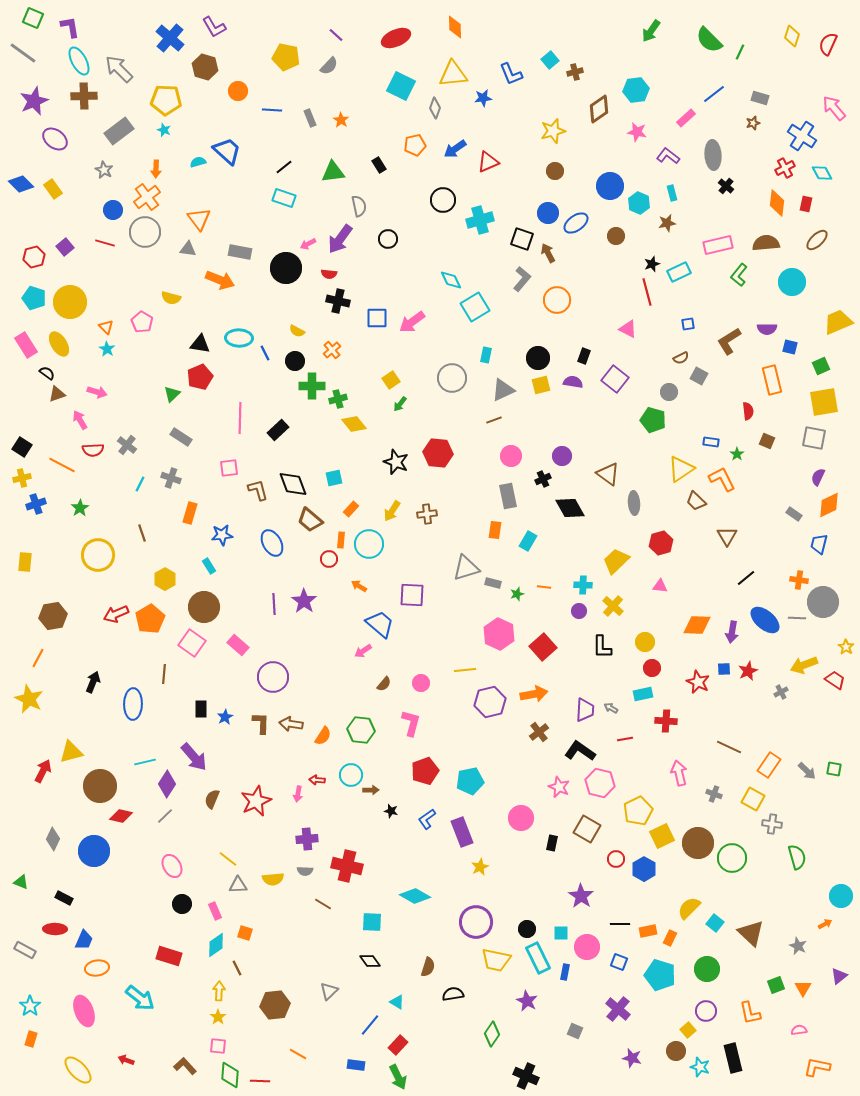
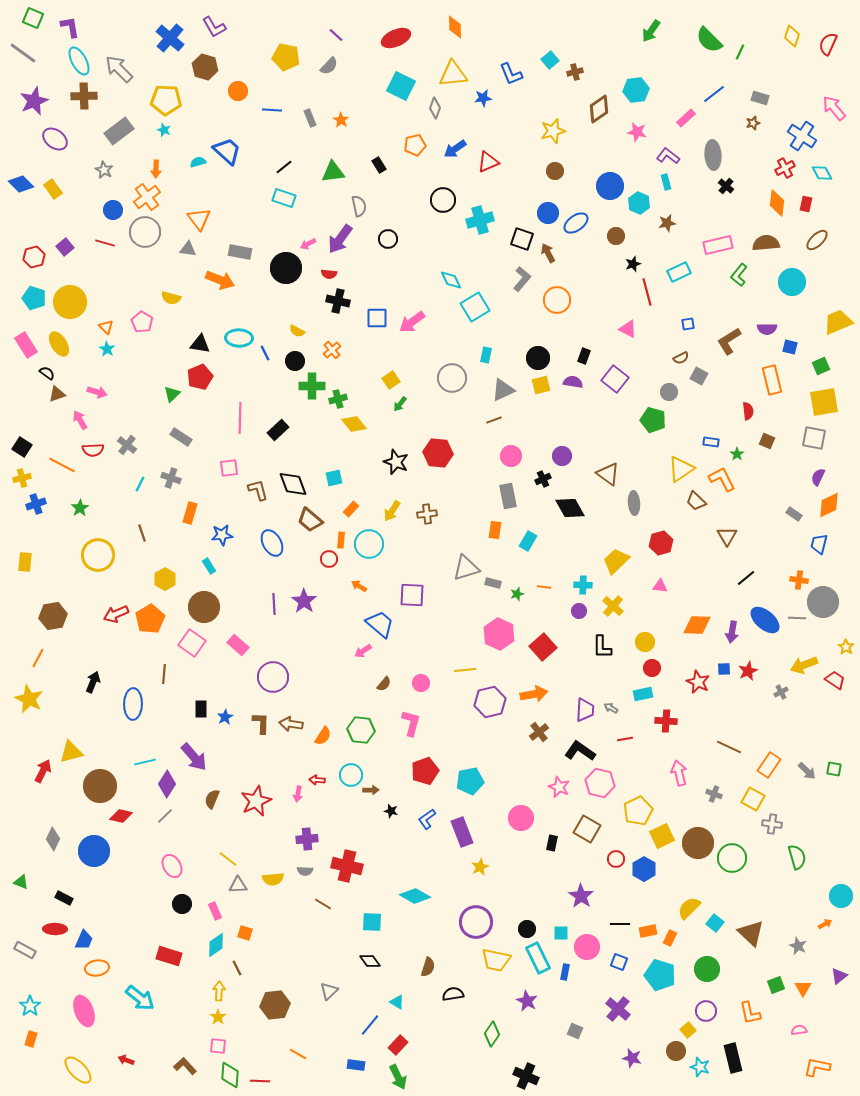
cyan rectangle at (672, 193): moved 6 px left, 11 px up
black star at (652, 264): moved 19 px left
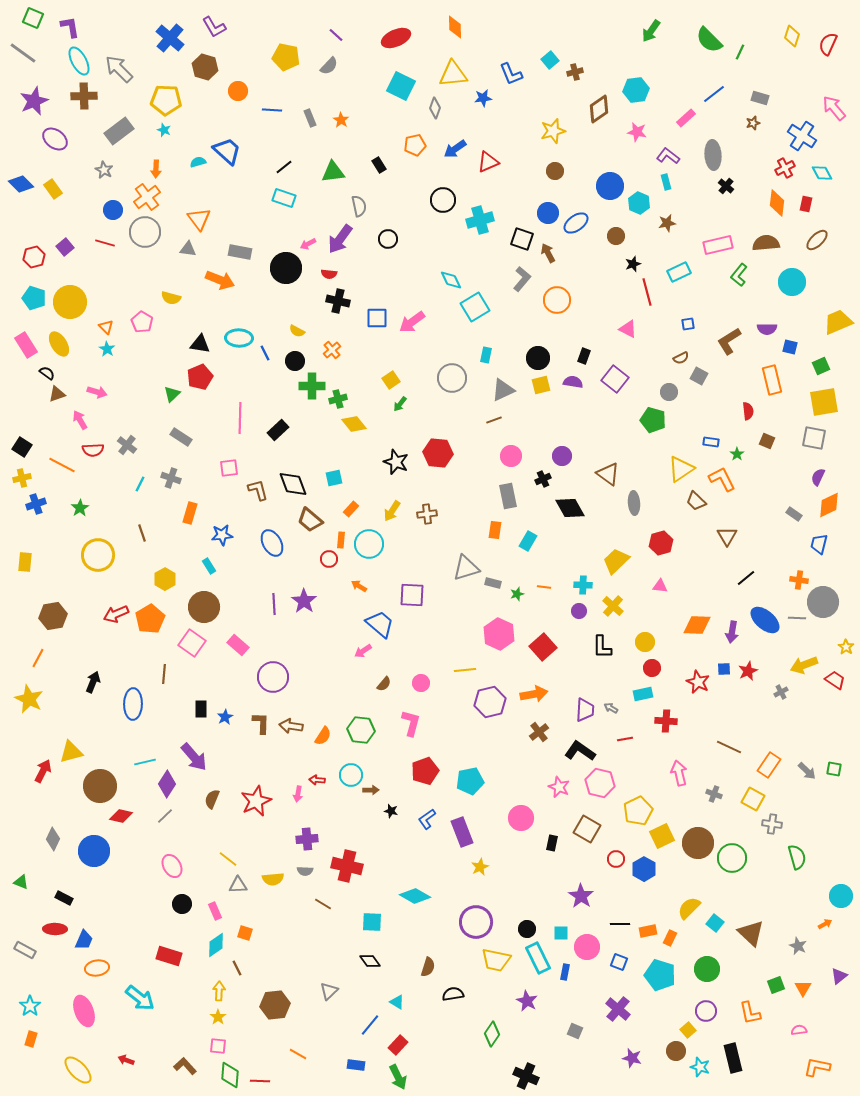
brown arrow at (291, 724): moved 2 px down
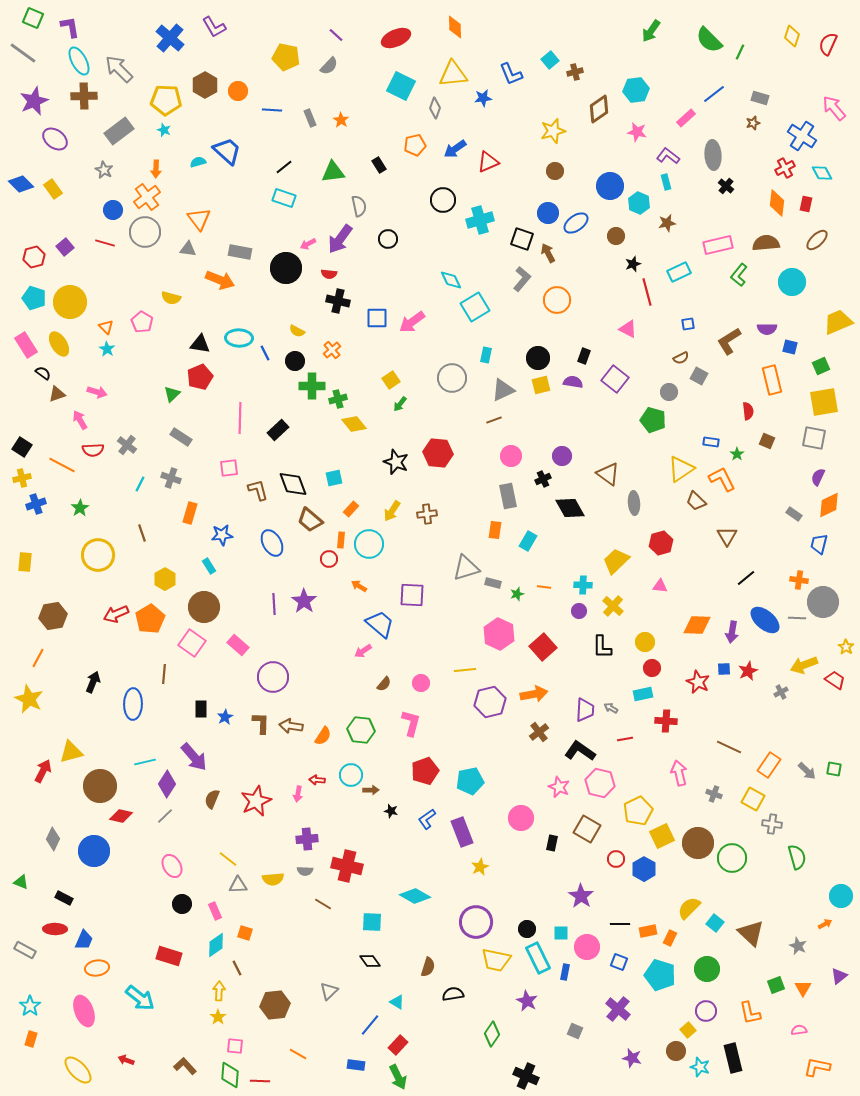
brown hexagon at (205, 67): moved 18 px down; rotated 15 degrees clockwise
black semicircle at (47, 373): moved 4 px left
pink square at (218, 1046): moved 17 px right
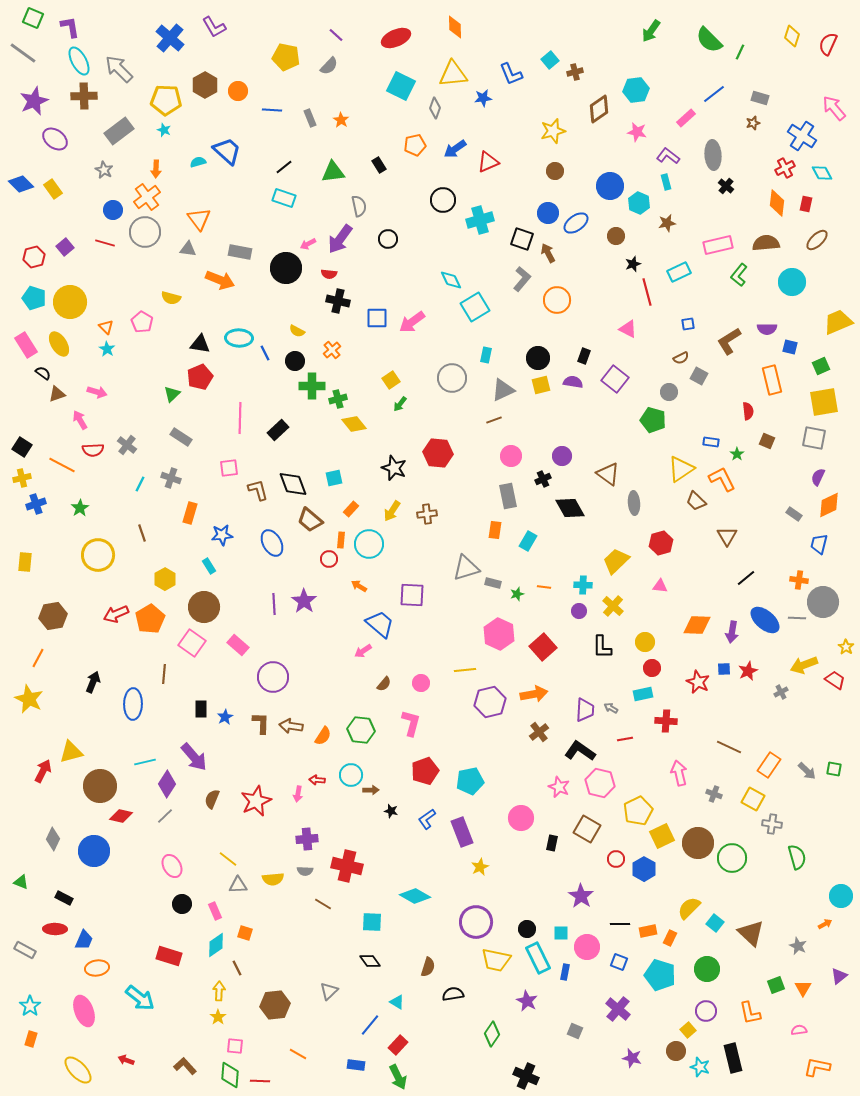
black star at (396, 462): moved 2 px left, 6 px down
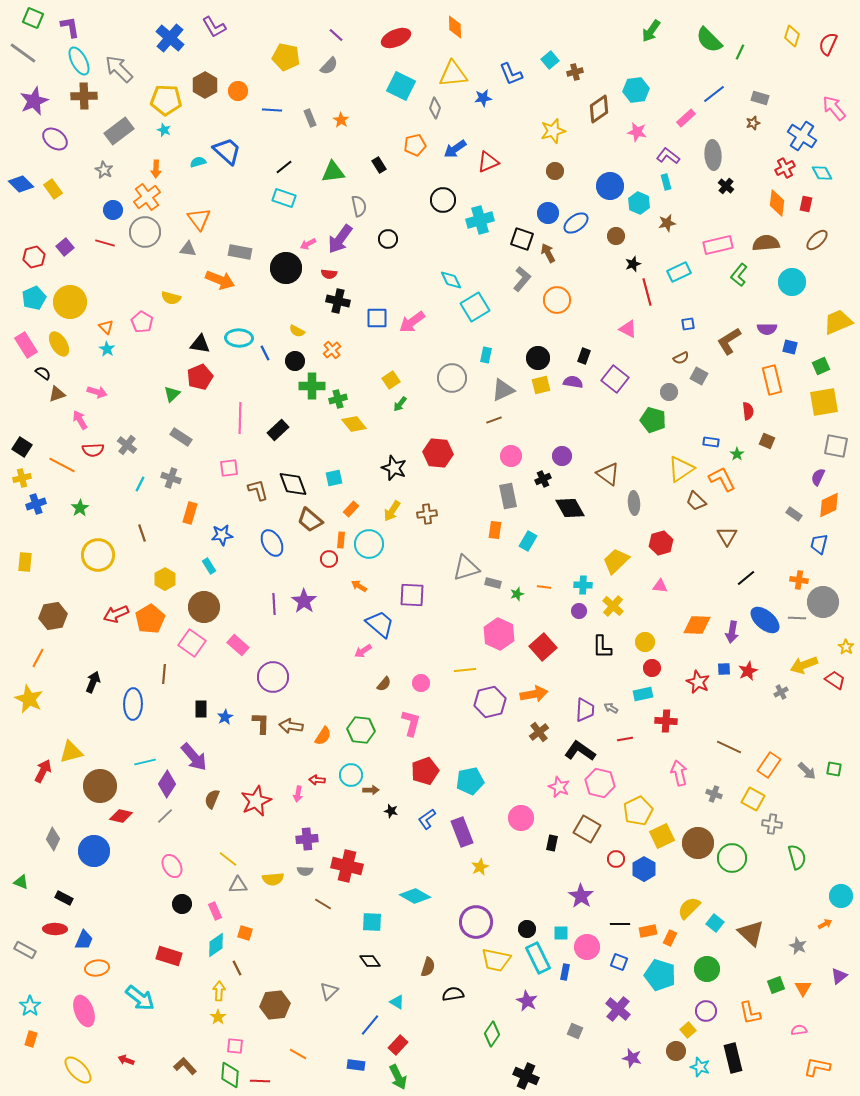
cyan pentagon at (34, 298): rotated 30 degrees clockwise
gray square at (814, 438): moved 22 px right, 8 px down
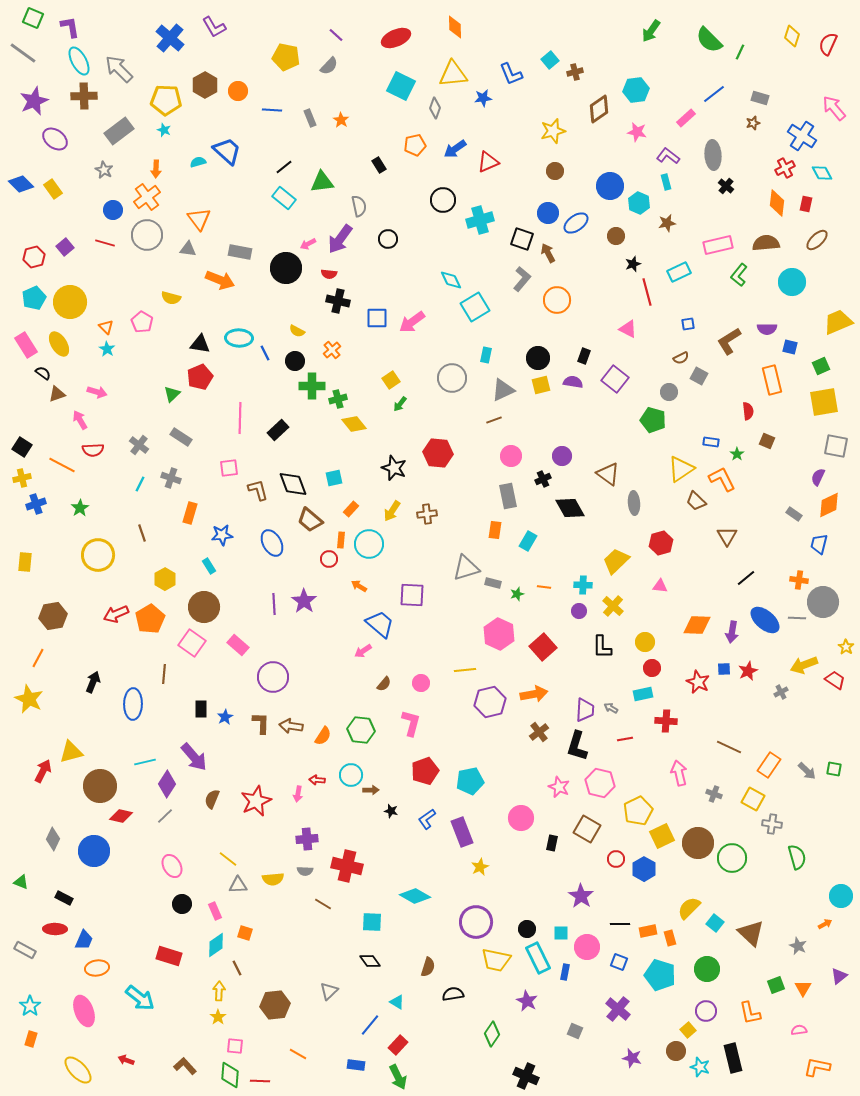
green triangle at (333, 172): moved 11 px left, 10 px down
cyan rectangle at (284, 198): rotated 20 degrees clockwise
gray circle at (145, 232): moved 2 px right, 3 px down
gray cross at (127, 445): moved 12 px right
black L-shape at (580, 751): moved 3 px left, 5 px up; rotated 108 degrees counterclockwise
orange rectangle at (670, 938): rotated 42 degrees counterclockwise
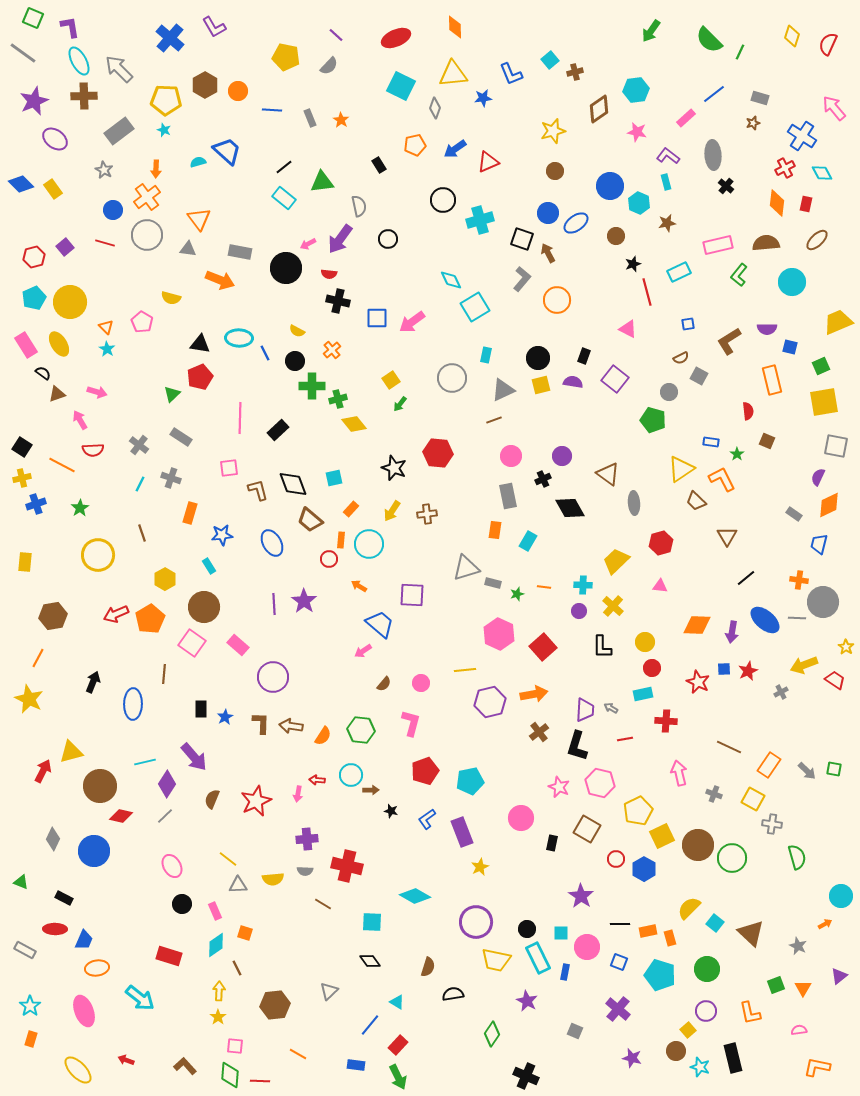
brown circle at (698, 843): moved 2 px down
